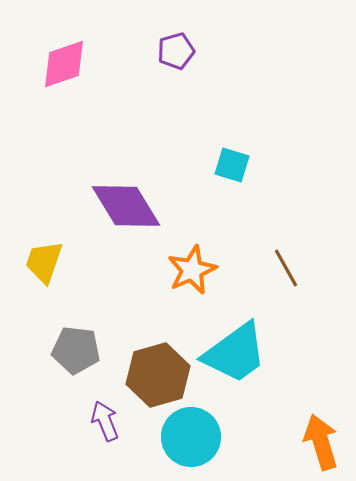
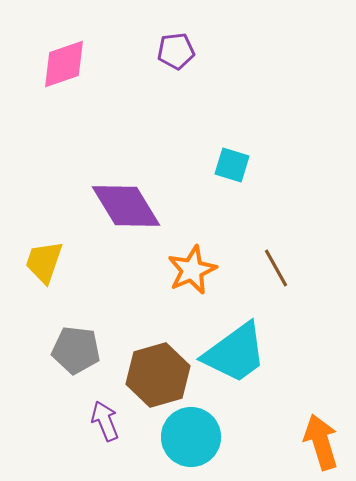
purple pentagon: rotated 9 degrees clockwise
brown line: moved 10 px left
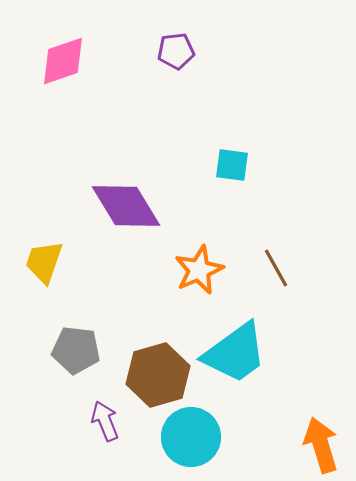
pink diamond: moved 1 px left, 3 px up
cyan square: rotated 9 degrees counterclockwise
orange star: moved 7 px right
orange arrow: moved 3 px down
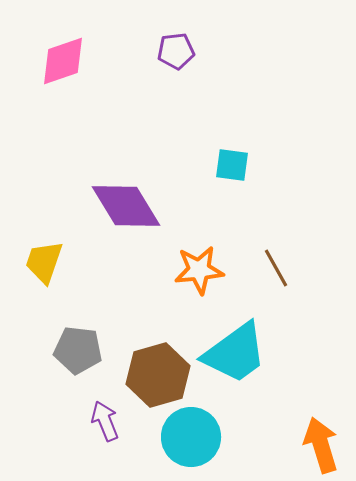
orange star: rotated 18 degrees clockwise
gray pentagon: moved 2 px right
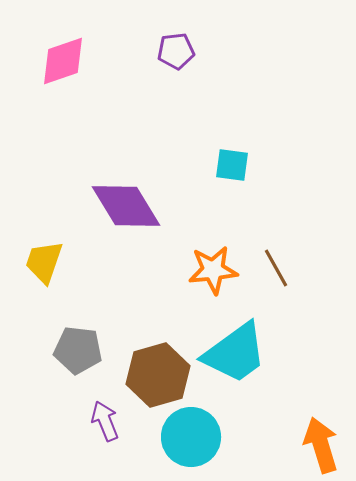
orange star: moved 14 px right
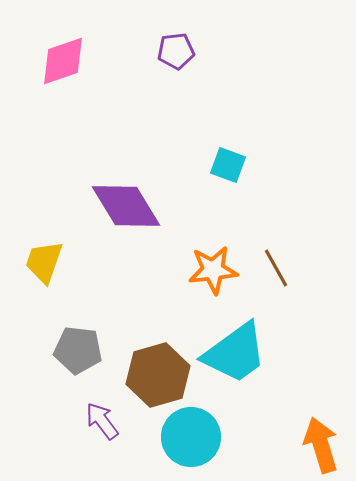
cyan square: moved 4 px left; rotated 12 degrees clockwise
purple arrow: moved 3 px left; rotated 15 degrees counterclockwise
